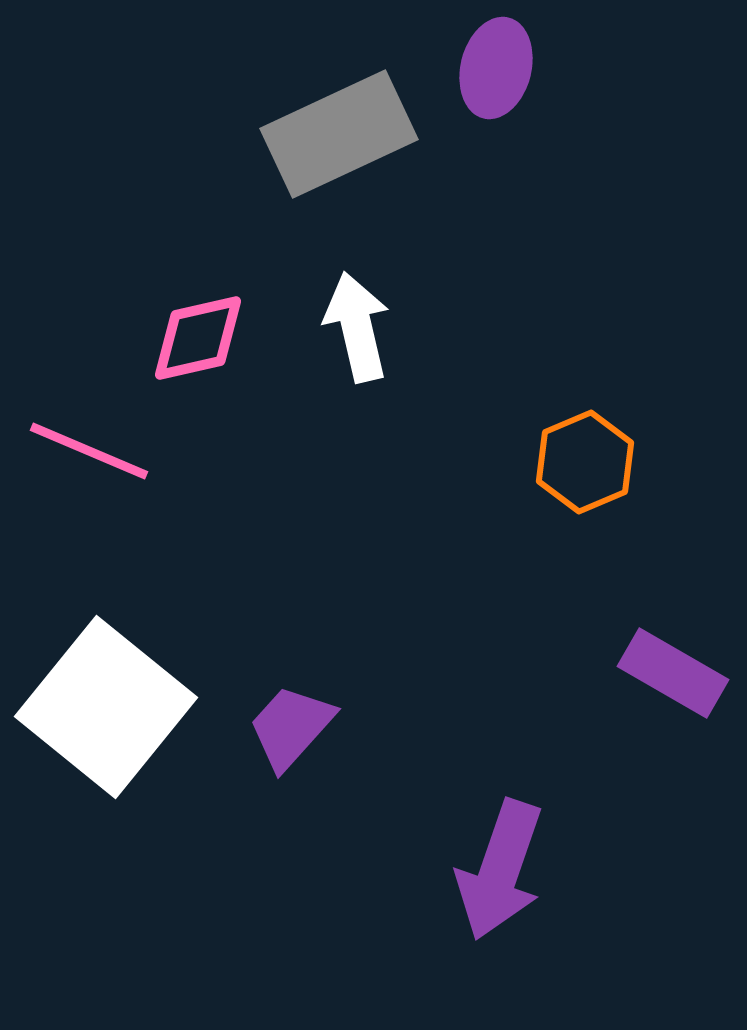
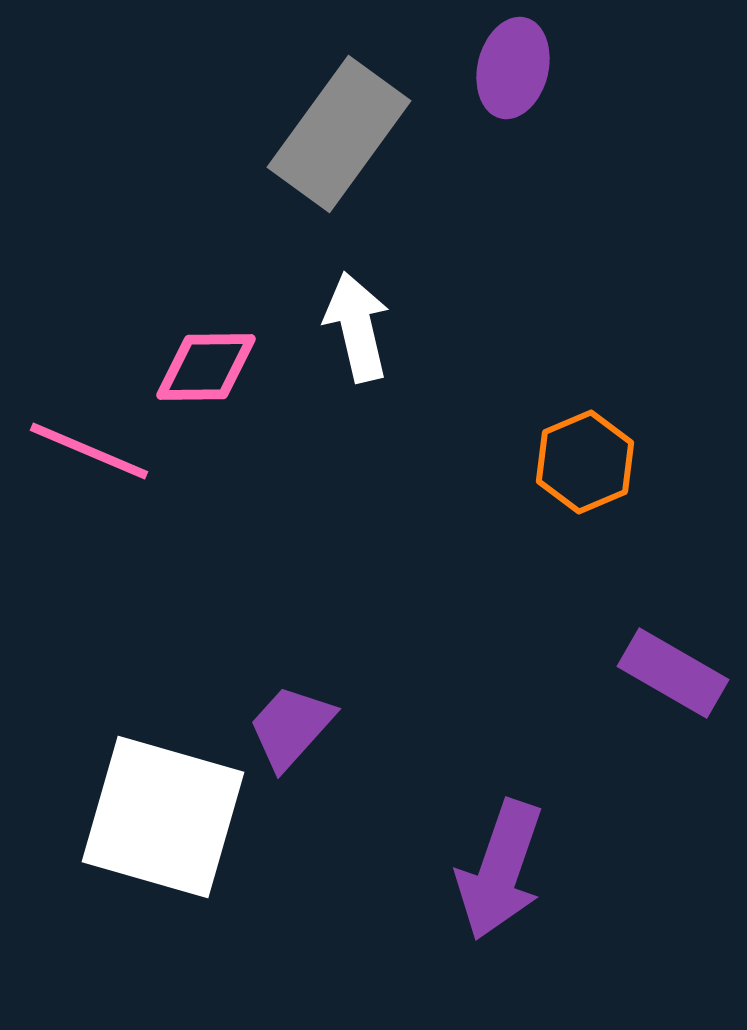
purple ellipse: moved 17 px right
gray rectangle: rotated 29 degrees counterclockwise
pink diamond: moved 8 px right, 29 px down; rotated 12 degrees clockwise
white square: moved 57 px right, 110 px down; rotated 23 degrees counterclockwise
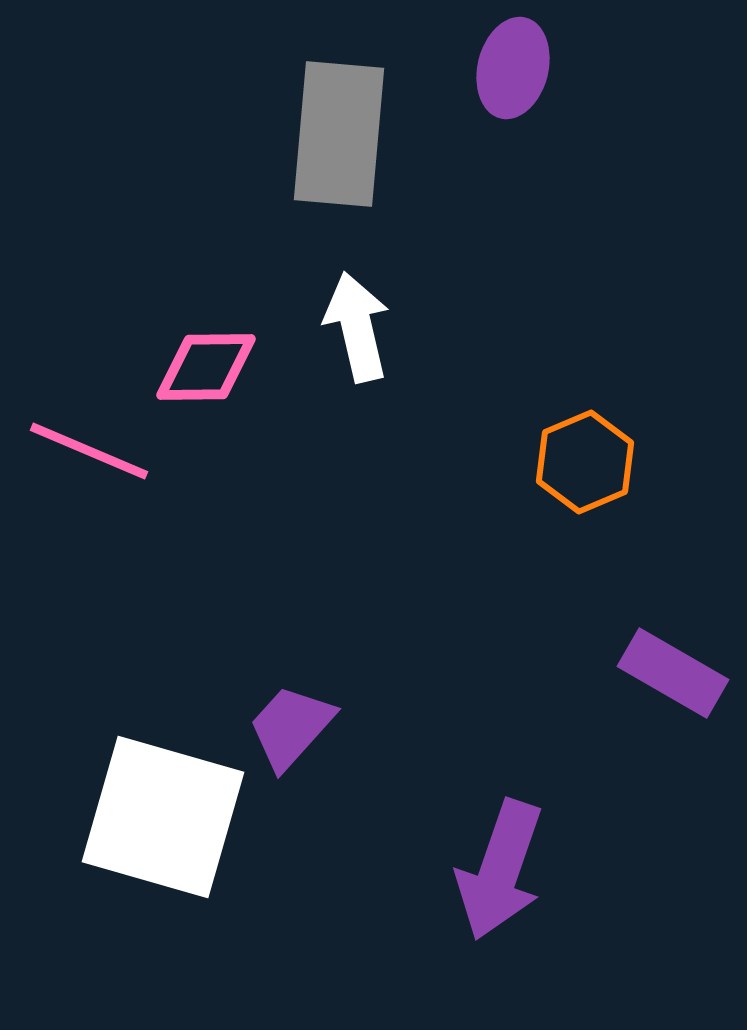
gray rectangle: rotated 31 degrees counterclockwise
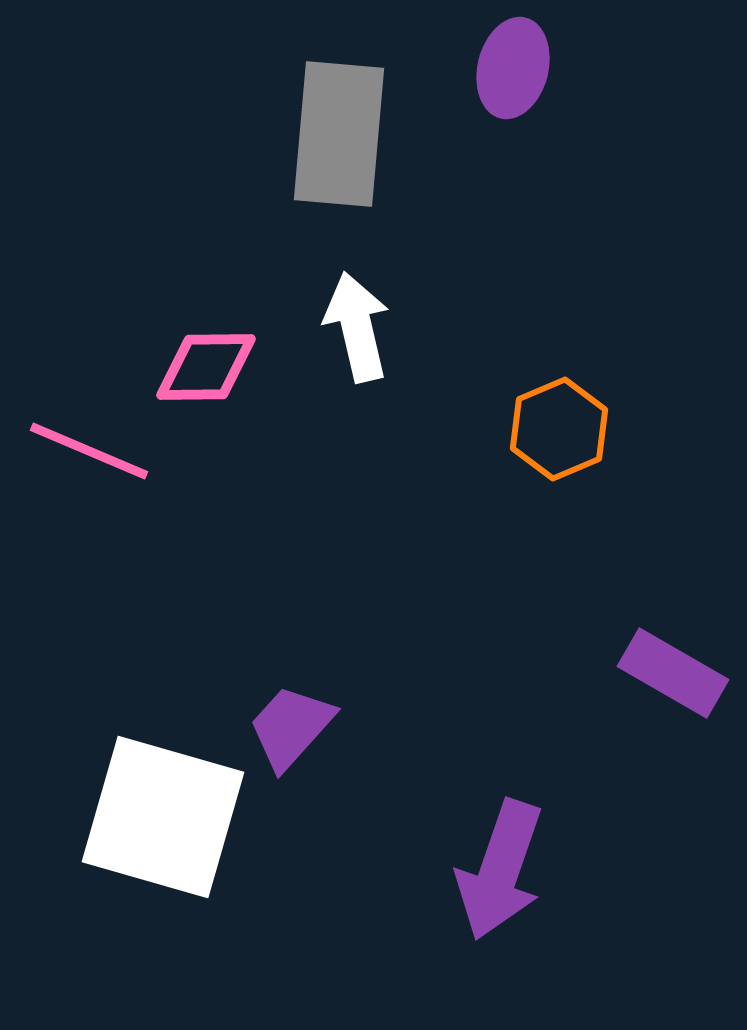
orange hexagon: moved 26 px left, 33 px up
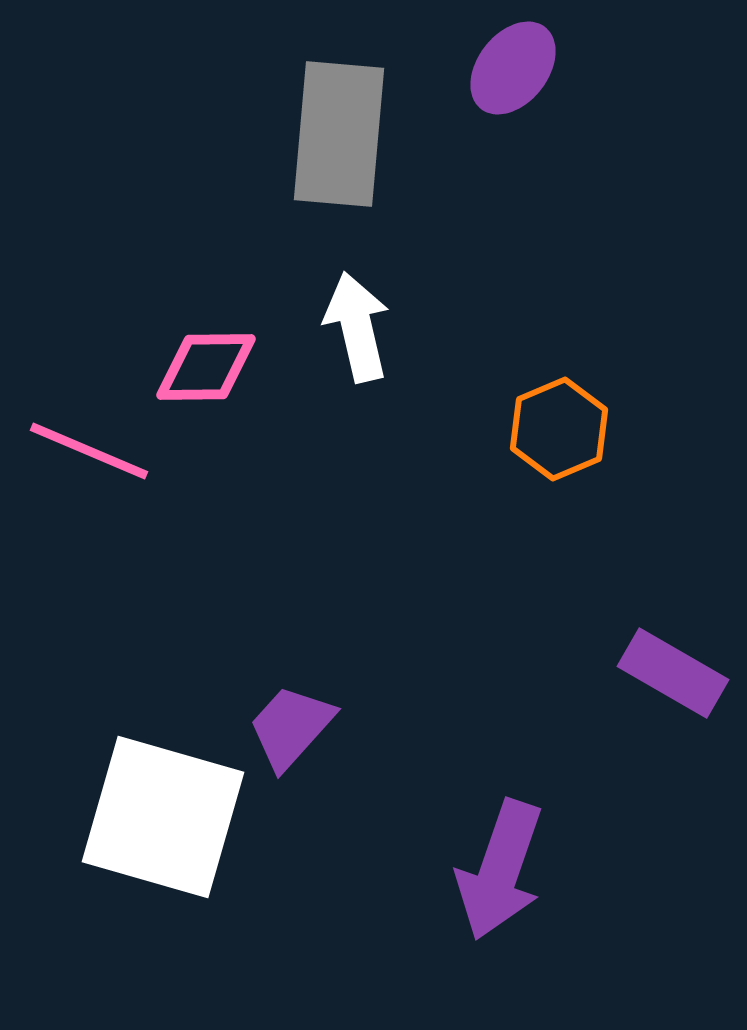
purple ellipse: rotated 24 degrees clockwise
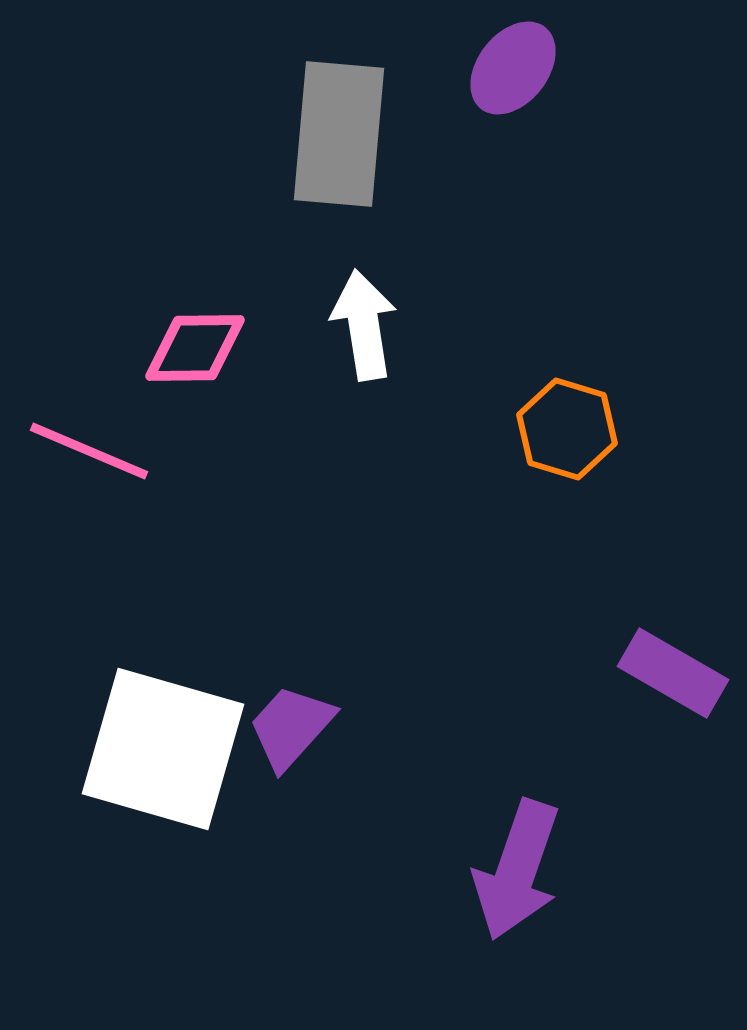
white arrow: moved 7 px right, 2 px up; rotated 4 degrees clockwise
pink diamond: moved 11 px left, 19 px up
orange hexagon: moved 8 px right; rotated 20 degrees counterclockwise
white square: moved 68 px up
purple arrow: moved 17 px right
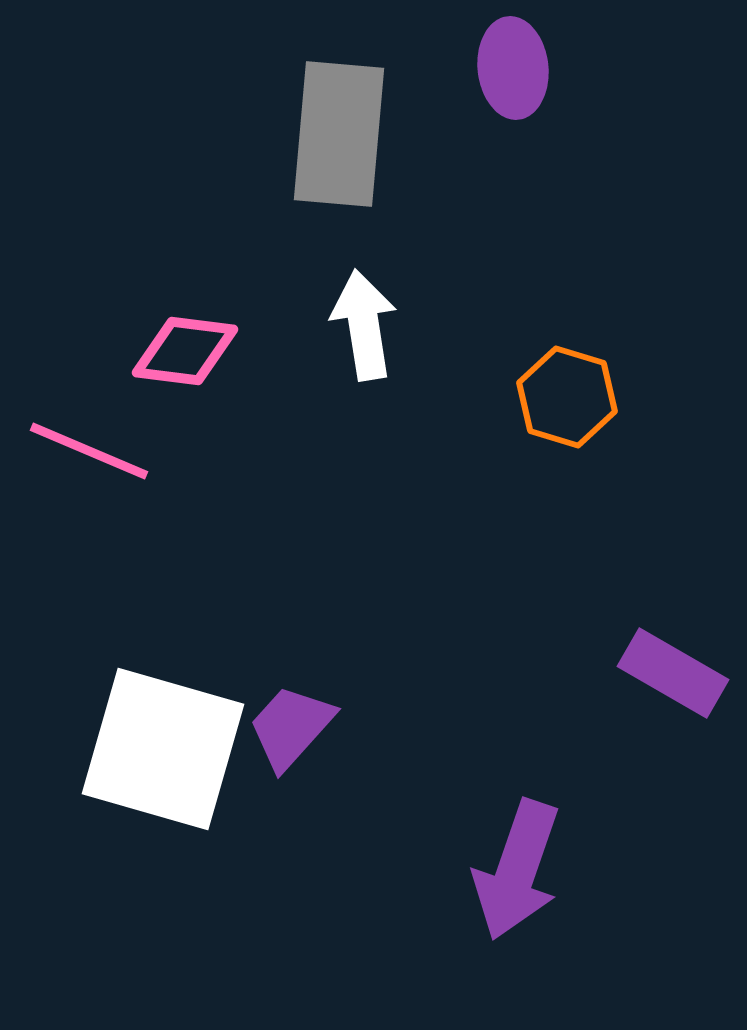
purple ellipse: rotated 44 degrees counterclockwise
pink diamond: moved 10 px left, 3 px down; rotated 8 degrees clockwise
orange hexagon: moved 32 px up
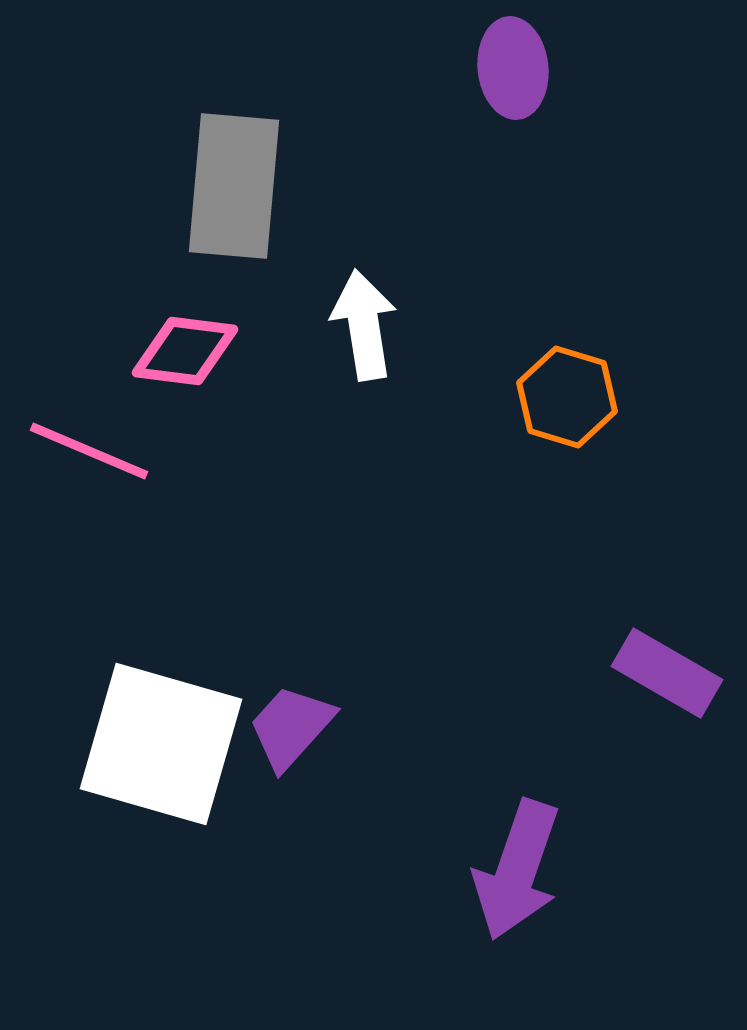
gray rectangle: moved 105 px left, 52 px down
purple rectangle: moved 6 px left
white square: moved 2 px left, 5 px up
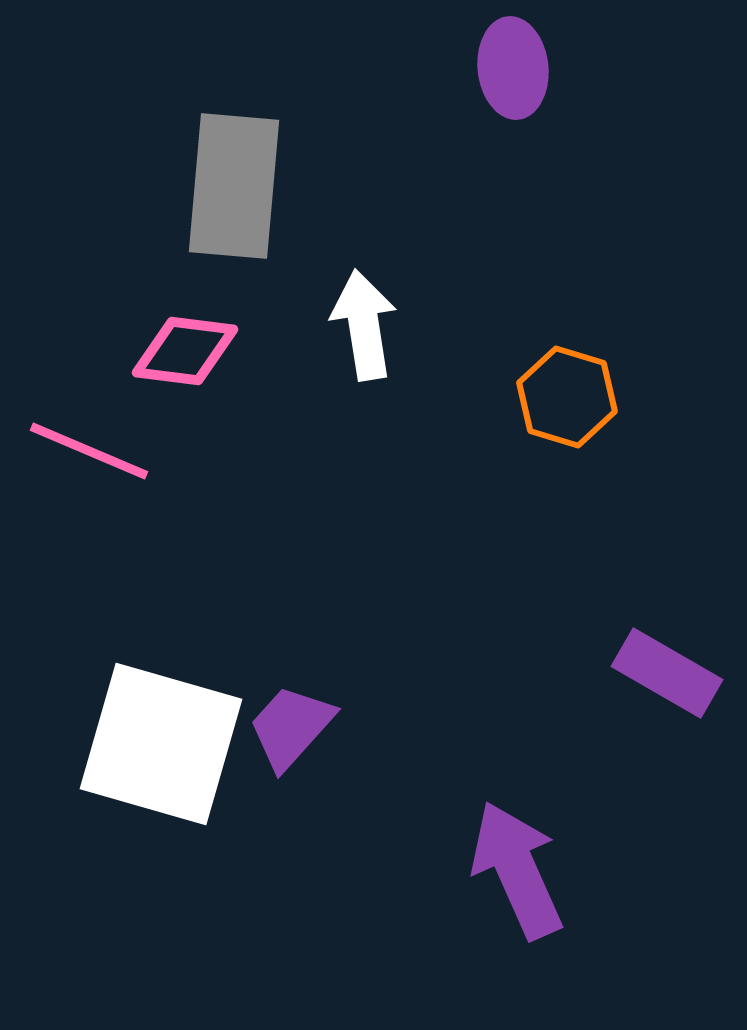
purple arrow: rotated 137 degrees clockwise
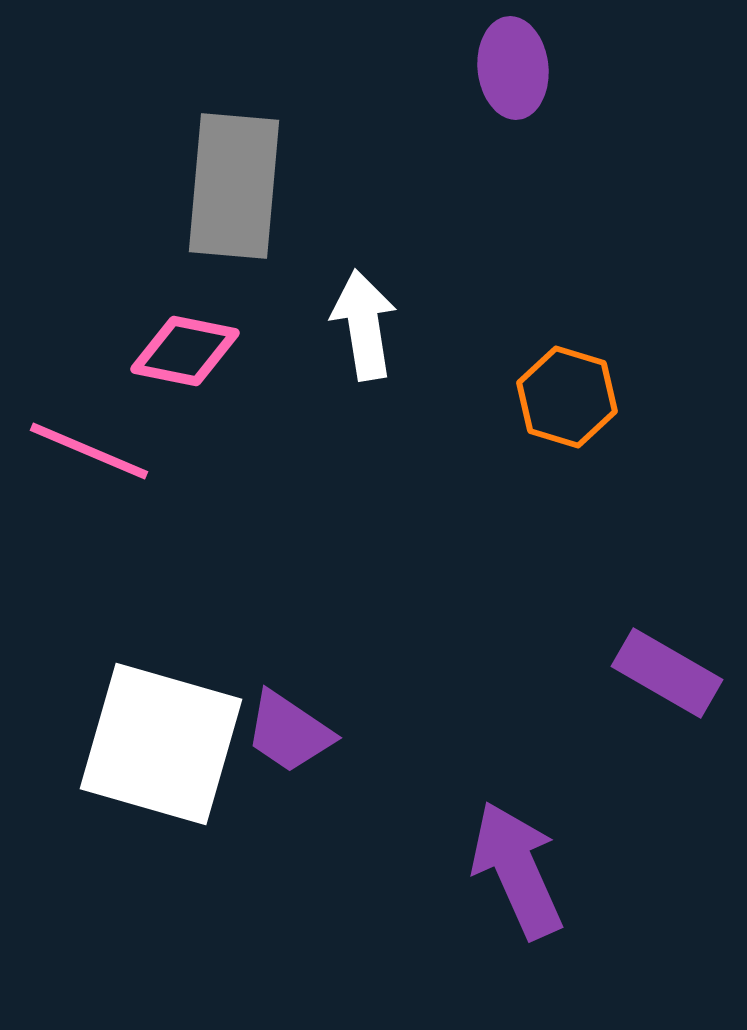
pink diamond: rotated 4 degrees clockwise
purple trapezoid: moved 2 px left, 5 px down; rotated 98 degrees counterclockwise
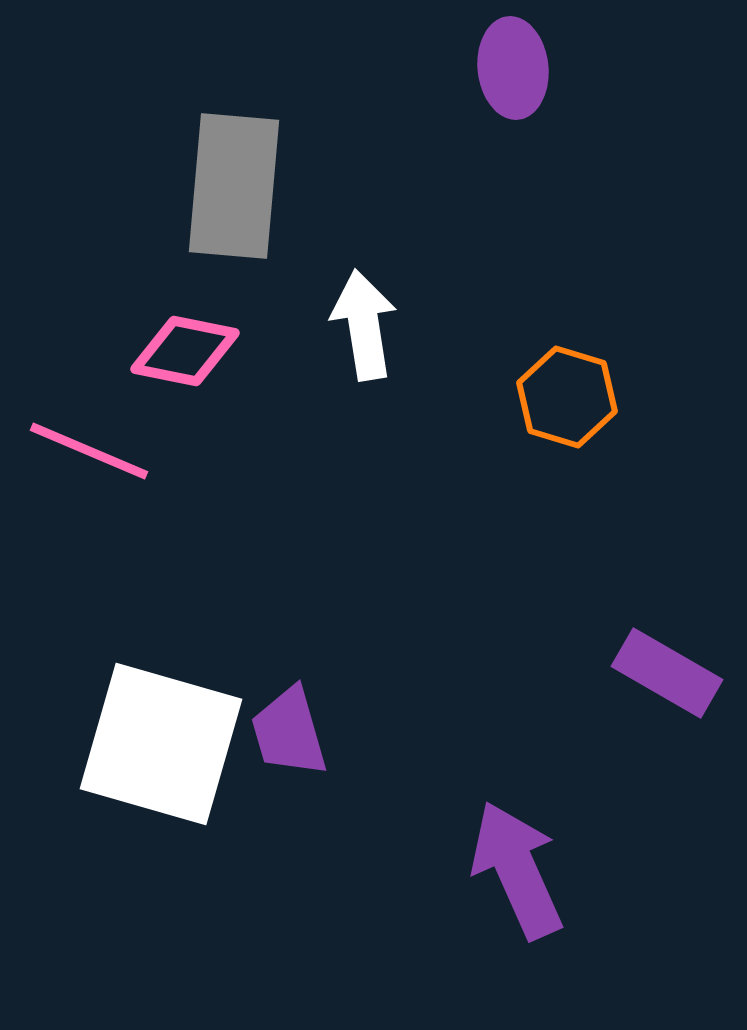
purple trapezoid: rotated 40 degrees clockwise
